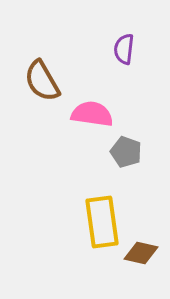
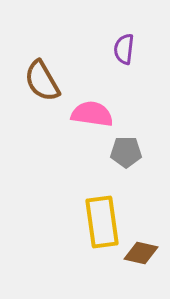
gray pentagon: rotated 20 degrees counterclockwise
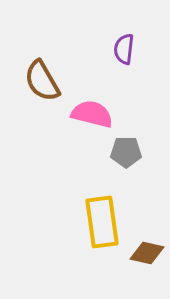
pink semicircle: rotated 6 degrees clockwise
brown diamond: moved 6 px right
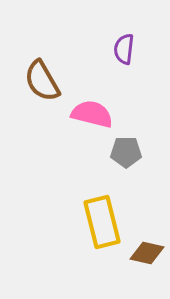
yellow rectangle: rotated 6 degrees counterclockwise
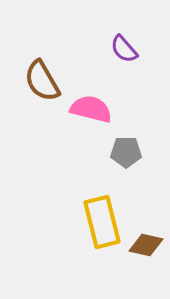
purple semicircle: rotated 48 degrees counterclockwise
pink semicircle: moved 1 px left, 5 px up
brown diamond: moved 1 px left, 8 px up
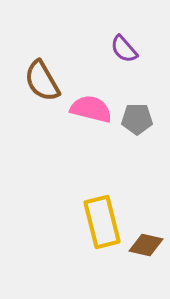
gray pentagon: moved 11 px right, 33 px up
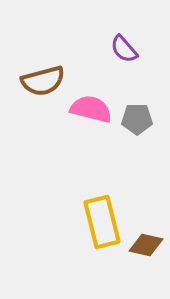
brown semicircle: moved 1 px right; rotated 75 degrees counterclockwise
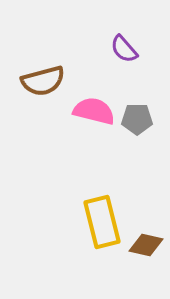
pink semicircle: moved 3 px right, 2 px down
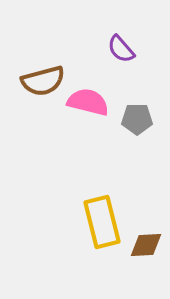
purple semicircle: moved 3 px left
pink semicircle: moved 6 px left, 9 px up
brown diamond: rotated 16 degrees counterclockwise
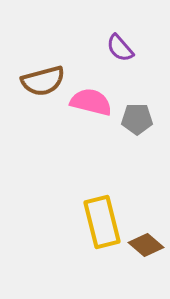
purple semicircle: moved 1 px left, 1 px up
pink semicircle: moved 3 px right
brown diamond: rotated 44 degrees clockwise
